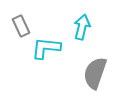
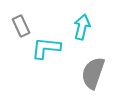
gray semicircle: moved 2 px left
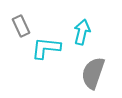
cyan arrow: moved 5 px down
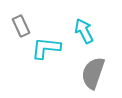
cyan arrow: moved 2 px right, 1 px up; rotated 40 degrees counterclockwise
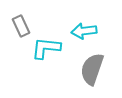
cyan arrow: rotated 70 degrees counterclockwise
gray semicircle: moved 1 px left, 4 px up
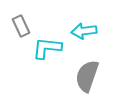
cyan L-shape: moved 1 px right
gray semicircle: moved 5 px left, 7 px down
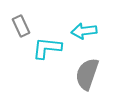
gray semicircle: moved 2 px up
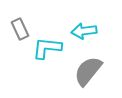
gray rectangle: moved 1 px left, 3 px down
gray semicircle: moved 1 px right, 3 px up; rotated 20 degrees clockwise
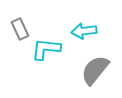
cyan L-shape: moved 1 px left, 1 px down
gray semicircle: moved 7 px right, 1 px up
